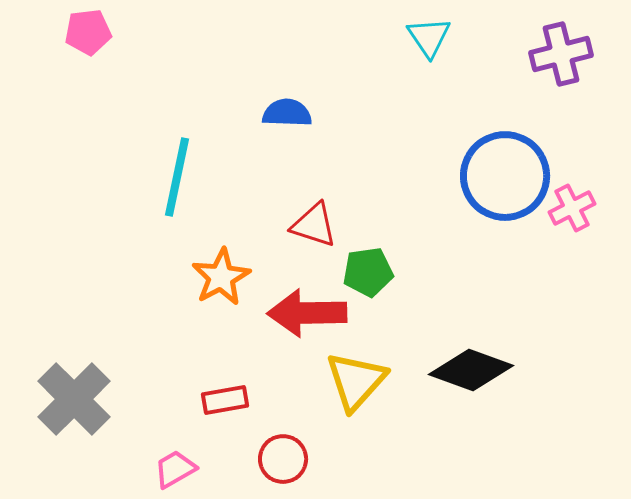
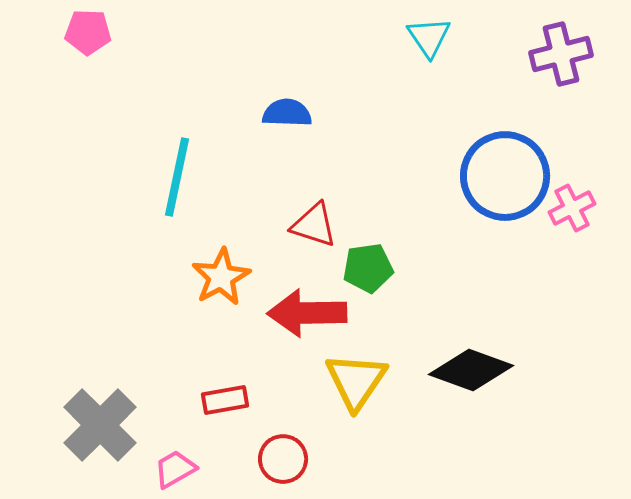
pink pentagon: rotated 9 degrees clockwise
green pentagon: moved 4 px up
yellow triangle: rotated 8 degrees counterclockwise
gray cross: moved 26 px right, 26 px down
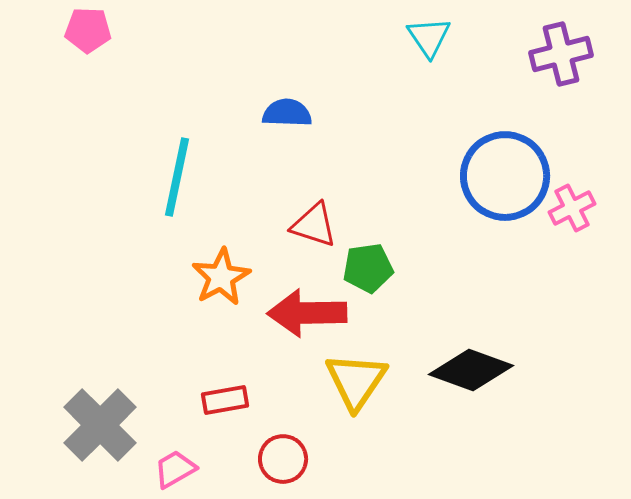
pink pentagon: moved 2 px up
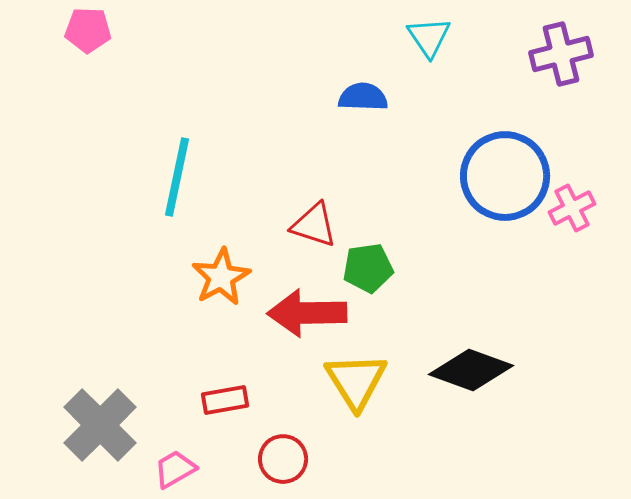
blue semicircle: moved 76 px right, 16 px up
yellow triangle: rotated 6 degrees counterclockwise
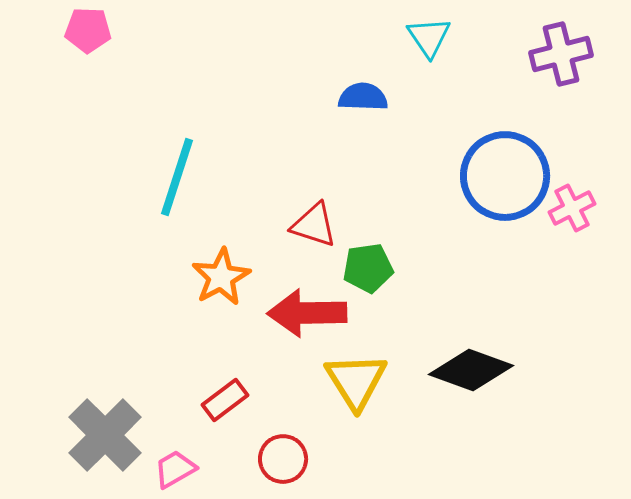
cyan line: rotated 6 degrees clockwise
red rectangle: rotated 27 degrees counterclockwise
gray cross: moved 5 px right, 10 px down
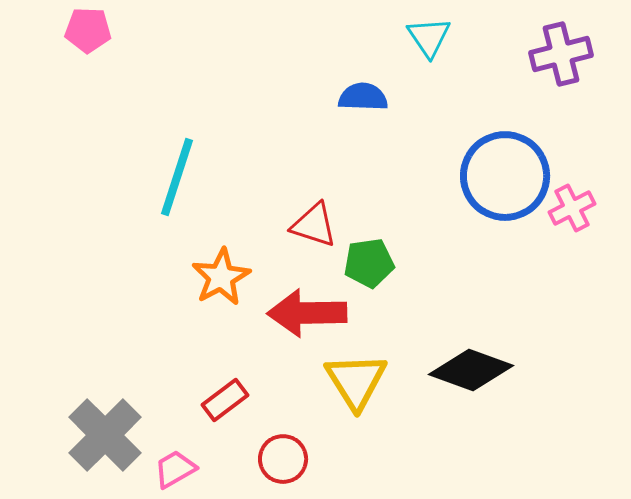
green pentagon: moved 1 px right, 5 px up
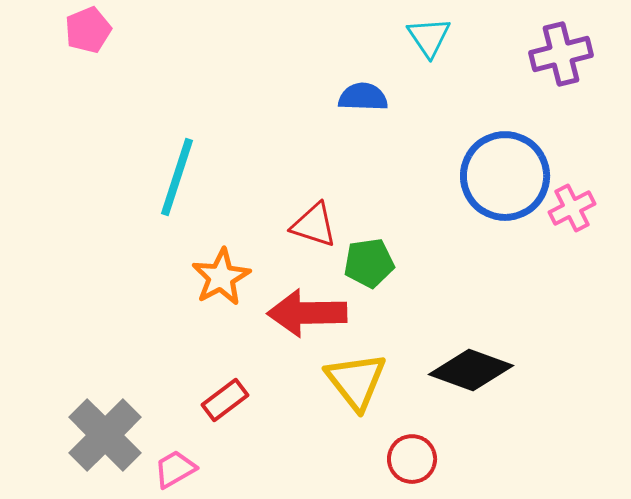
pink pentagon: rotated 24 degrees counterclockwise
yellow triangle: rotated 6 degrees counterclockwise
red circle: moved 129 px right
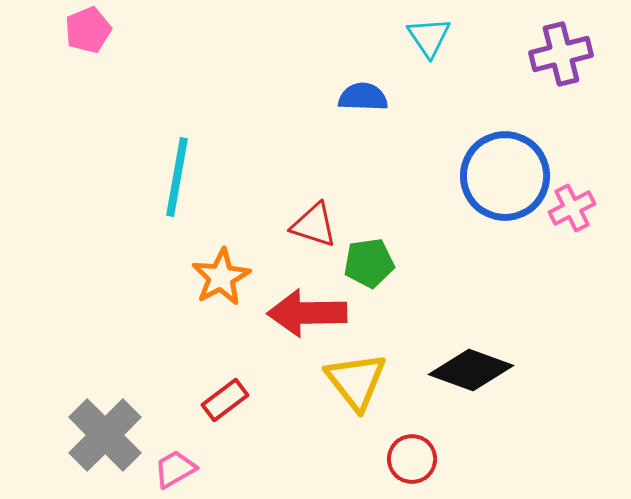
cyan line: rotated 8 degrees counterclockwise
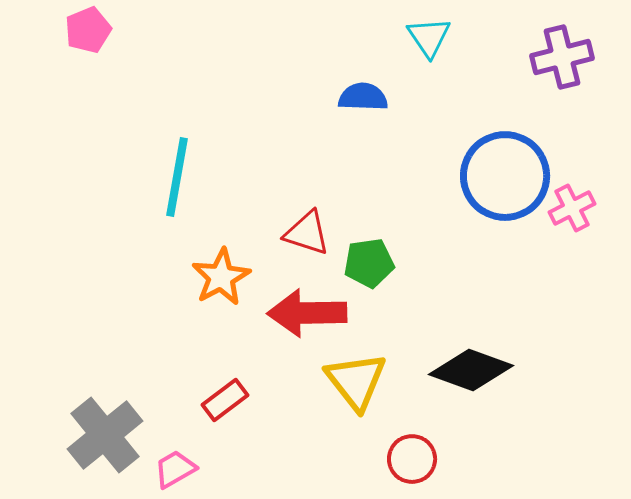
purple cross: moved 1 px right, 3 px down
red triangle: moved 7 px left, 8 px down
gray cross: rotated 6 degrees clockwise
